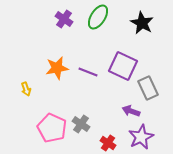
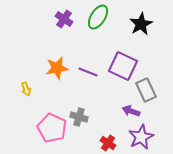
black star: moved 1 px left, 1 px down; rotated 15 degrees clockwise
gray rectangle: moved 2 px left, 2 px down
gray cross: moved 2 px left, 7 px up; rotated 18 degrees counterclockwise
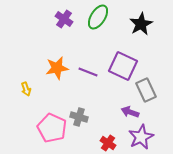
purple arrow: moved 1 px left, 1 px down
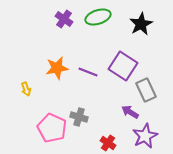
green ellipse: rotated 40 degrees clockwise
purple square: rotated 8 degrees clockwise
purple arrow: rotated 12 degrees clockwise
purple star: moved 4 px right, 1 px up
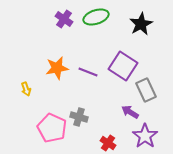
green ellipse: moved 2 px left
purple star: rotated 10 degrees counterclockwise
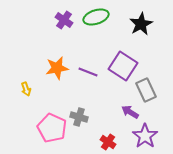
purple cross: moved 1 px down
red cross: moved 1 px up
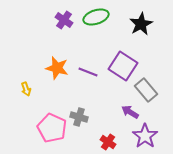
orange star: rotated 25 degrees clockwise
gray rectangle: rotated 15 degrees counterclockwise
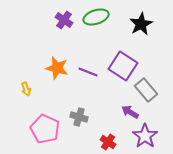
pink pentagon: moved 7 px left, 1 px down
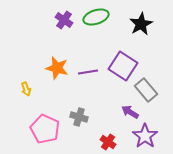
purple line: rotated 30 degrees counterclockwise
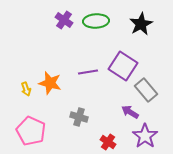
green ellipse: moved 4 px down; rotated 15 degrees clockwise
orange star: moved 7 px left, 15 px down
pink pentagon: moved 14 px left, 2 px down
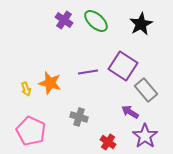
green ellipse: rotated 45 degrees clockwise
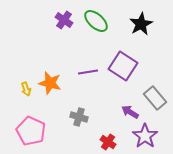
gray rectangle: moved 9 px right, 8 px down
